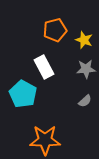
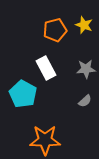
yellow star: moved 15 px up
white rectangle: moved 2 px right, 1 px down
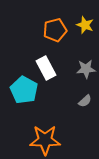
yellow star: moved 1 px right
cyan pentagon: moved 1 px right, 4 px up
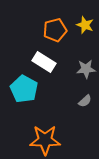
white rectangle: moved 2 px left, 6 px up; rotated 30 degrees counterclockwise
cyan pentagon: moved 1 px up
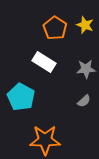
orange pentagon: moved 2 px up; rotated 25 degrees counterclockwise
cyan pentagon: moved 3 px left, 8 px down
gray semicircle: moved 1 px left
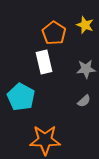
orange pentagon: moved 1 px left, 5 px down
white rectangle: rotated 45 degrees clockwise
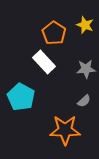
white rectangle: rotated 30 degrees counterclockwise
orange star: moved 20 px right, 10 px up
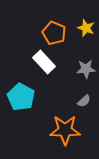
yellow star: moved 1 px right, 3 px down
orange pentagon: rotated 10 degrees counterclockwise
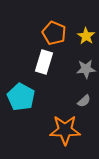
yellow star: moved 8 px down; rotated 12 degrees clockwise
white rectangle: rotated 60 degrees clockwise
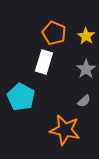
gray star: rotated 30 degrees counterclockwise
orange star: rotated 12 degrees clockwise
